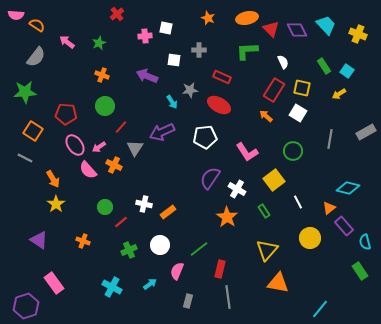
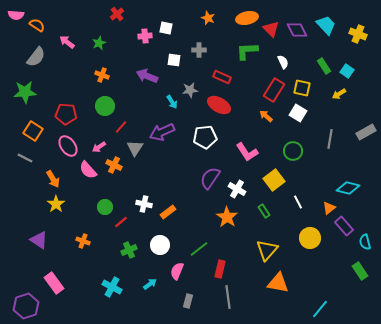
pink ellipse at (75, 145): moved 7 px left, 1 px down
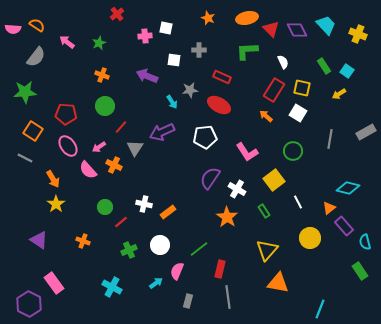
pink semicircle at (16, 15): moved 3 px left, 14 px down
cyan arrow at (150, 284): moved 6 px right, 1 px up
purple hexagon at (26, 306): moved 3 px right, 2 px up; rotated 15 degrees counterclockwise
cyan line at (320, 309): rotated 18 degrees counterclockwise
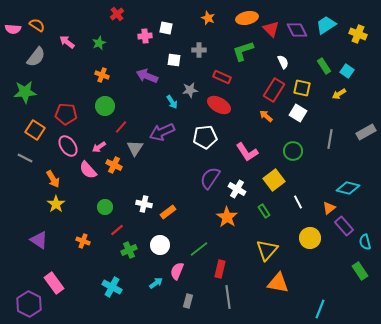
cyan trapezoid at (326, 25): rotated 80 degrees counterclockwise
green L-shape at (247, 51): moved 4 px left; rotated 15 degrees counterclockwise
orange square at (33, 131): moved 2 px right, 1 px up
red line at (121, 222): moved 4 px left, 8 px down
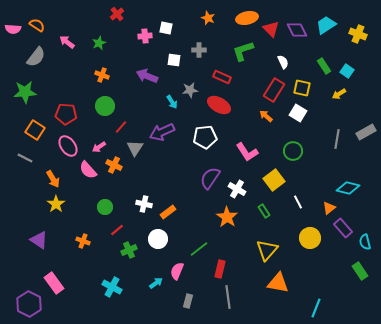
gray line at (330, 139): moved 7 px right
purple rectangle at (344, 226): moved 1 px left, 2 px down
white circle at (160, 245): moved 2 px left, 6 px up
cyan line at (320, 309): moved 4 px left, 1 px up
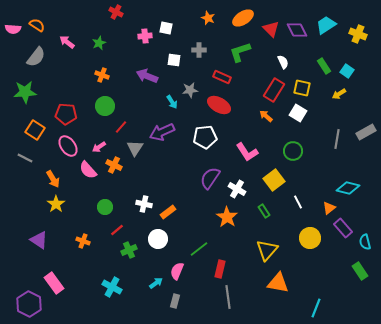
red cross at (117, 14): moved 1 px left, 2 px up; rotated 24 degrees counterclockwise
orange ellipse at (247, 18): moved 4 px left; rotated 20 degrees counterclockwise
green L-shape at (243, 51): moved 3 px left, 1 px down
gray rectangle at (188, 301): moved 13 px left
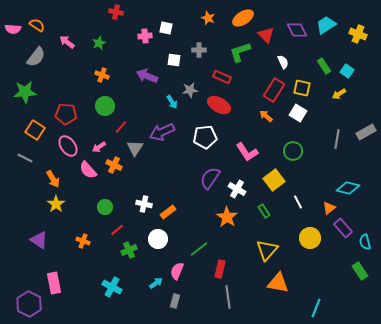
red cross at (116, 12): rotated 16 degrees counterclockwise
red triangle at (271, 29): moved 5 px left, 6 px down
pink rectangle at (54, 283): rotated 25 degrees clockwise
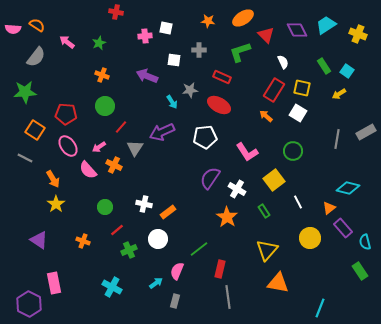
orange star at (208, 18): moved 3 px down; rotated 16 degrees counterclockwise
cyan line at (316, 308): moved 4 px right
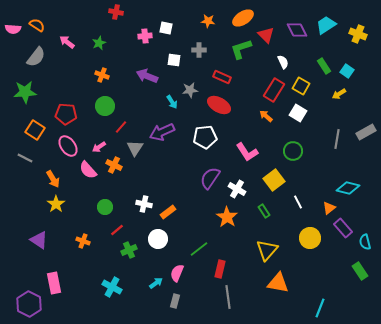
green L-shape at (240, 52): moved 1 px right, 3 px up
yellow square at (302, 88): moved 1 px left, 2 px up; rotated 18 degrees clockwise
pink semicircle at (177, 271): moved 2 px down
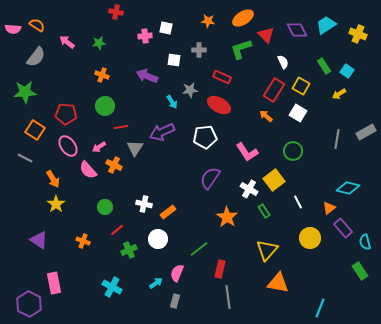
green star at (99, 43): rotated 16 degrees clockwise
red line at (121, 127): rotated 40 degrees clockwise
white cross at (237, 189): moved 12 px right
